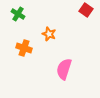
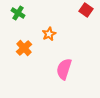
green cross: moved 1 px up
orange star: rotated 24 degrees clockwise
orange cross: rotated 28 degrees clockwise
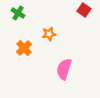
red square: moved 2 px left
orange star: rotated 16 degrees clockwise
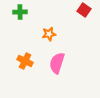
green cross: moved 2 px right, 1 px up; rotated 32 degrees counterclockwise
orange cross: moved 1 px right, 13 px down; rotated 21 degrees counterclockwise
pink semicircle: moved 7 px left, 6 px up
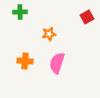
red square: moved 3 px right, 7 px down; rotated 24 degrees clockwise
orange cross: rotated 21 degrees counterclockwise
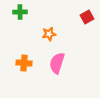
orange cross: moved 1 px left, 2 px down
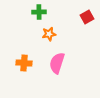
green cross: moved 19 px right
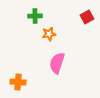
green cross: moved 4 px left, 4 px down
orange cross: moved 6 px left, 19 px down
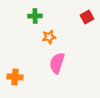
orange star: moved 3 px down
orange cross: moved 3 px left, 5 px up
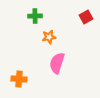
red square: moved 1 px left
orange cross: moved 4 px right, 2 px down
